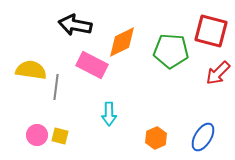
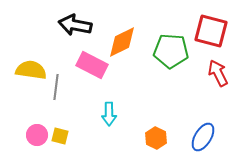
red arrow: rotated 108 degrees clockwise
orange hexagon: rotated 10 degrees counterclockwise
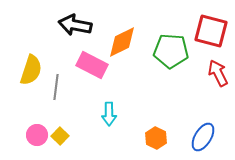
yellow semicircle: rotated 100 degrees clockwise
yellow square: rotated 30 degrees clockwise
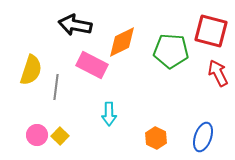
blue ellipse: rotated 12 degrees counterclockwise
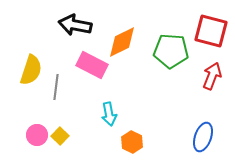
red arrow: moved 6 px left, 3 px down; rotated 48 degrees clockwise
cyan arrow: rotated 10 degrees counterclockwise
orange hexagon: moved 24 px left, 4 px down
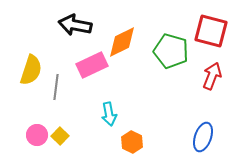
green pentagon: rotated 12 degrees clockwise
pink rectangle: rotated 52 degrees counterclockwise
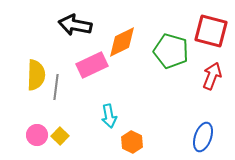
yellow semicircle: moved 5 px right, 5 px down; rotated 16 degrees counterclockwise
cyan arrow: moved 2 px down
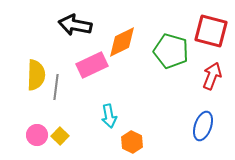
blue ellipse: moved 11 px up
